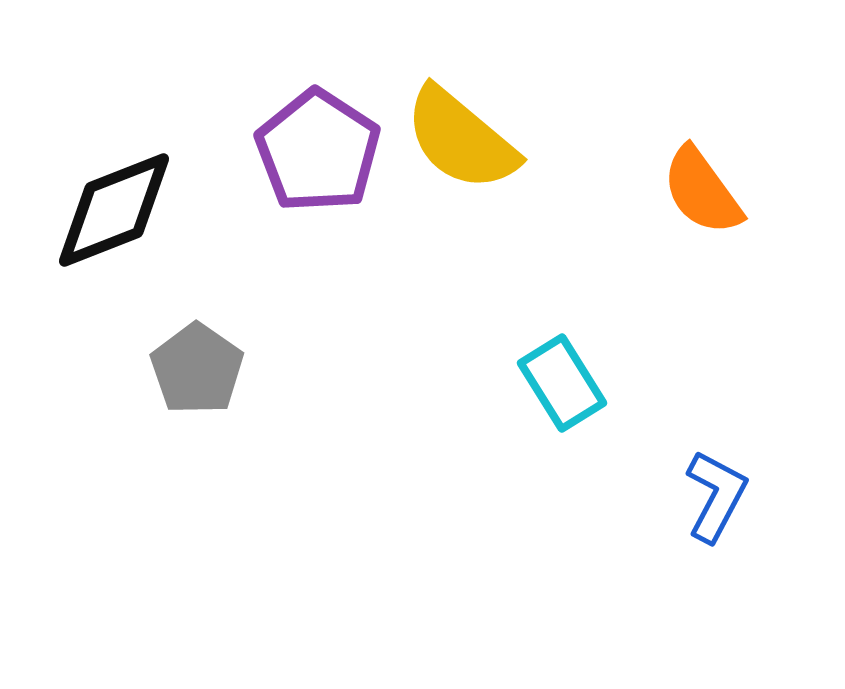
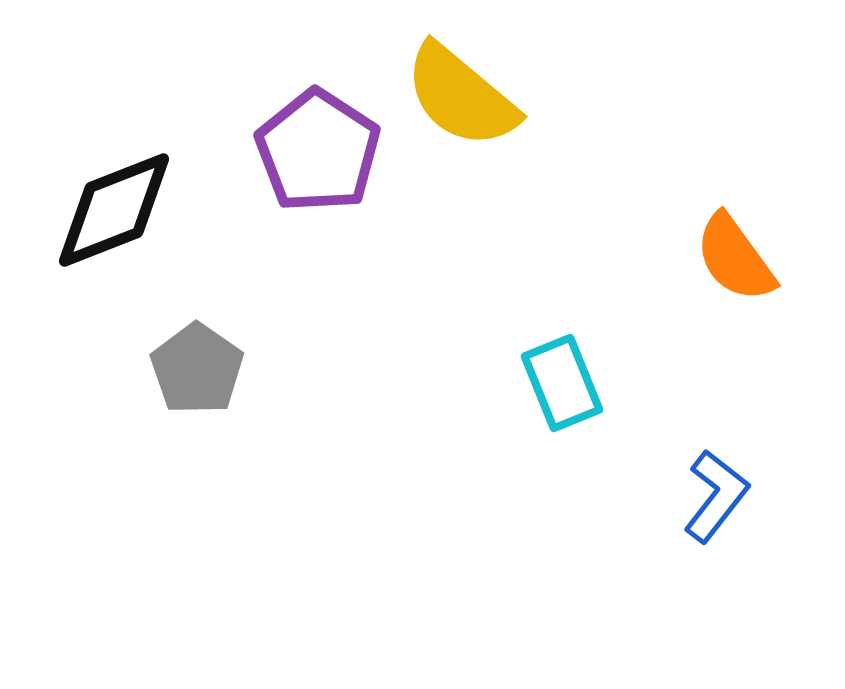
yellow semicircle: moved 43 px up
orange semicircle: moved 33 px right, 67 px down
cyan rectangle: rotated 10 degrees clockwise
blue L-shape: rotated 10 degrees clockwise
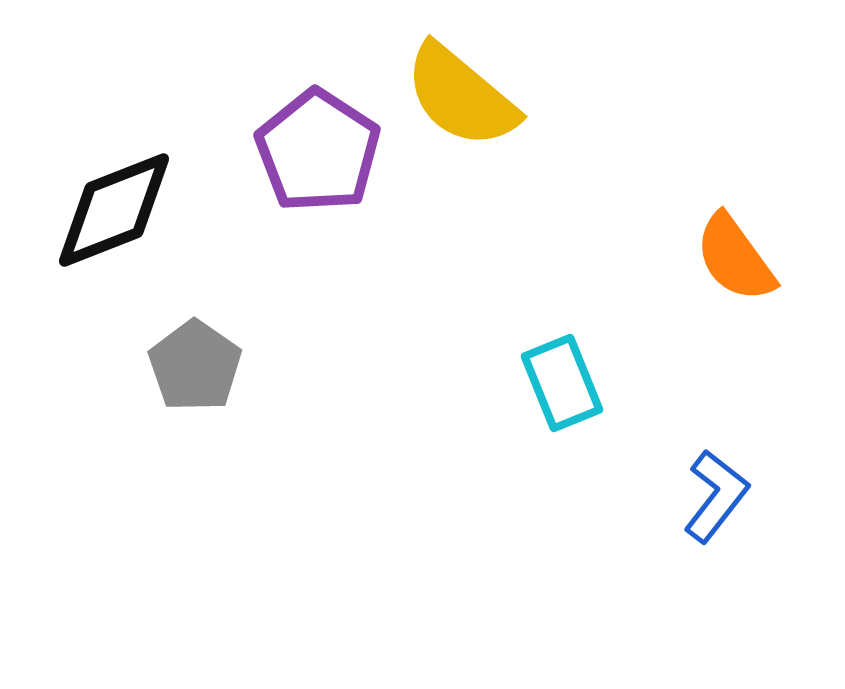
gray pentagon: moved 2 px left, 3 px up
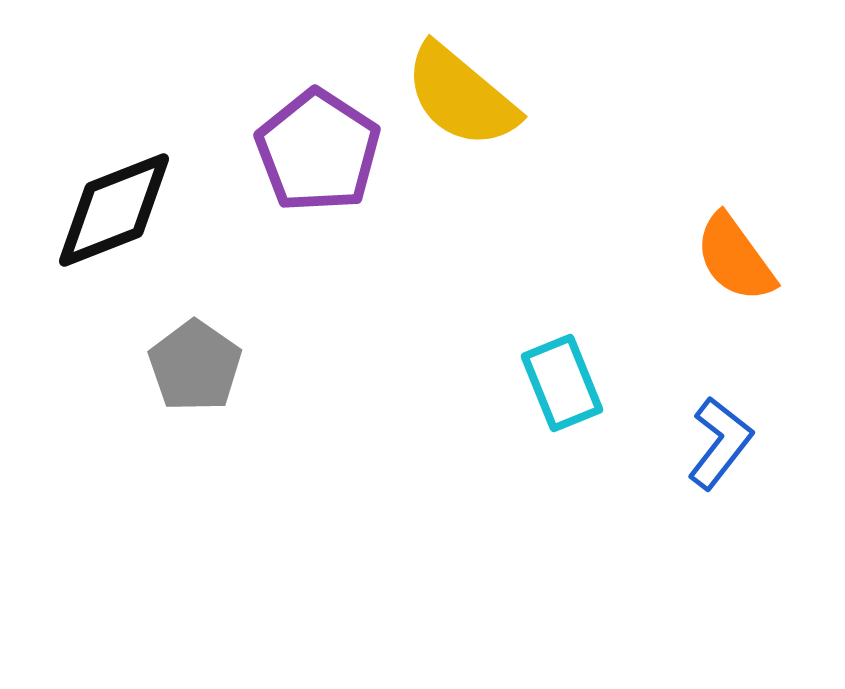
blue L-shape: moved 4 px right, 53 px up
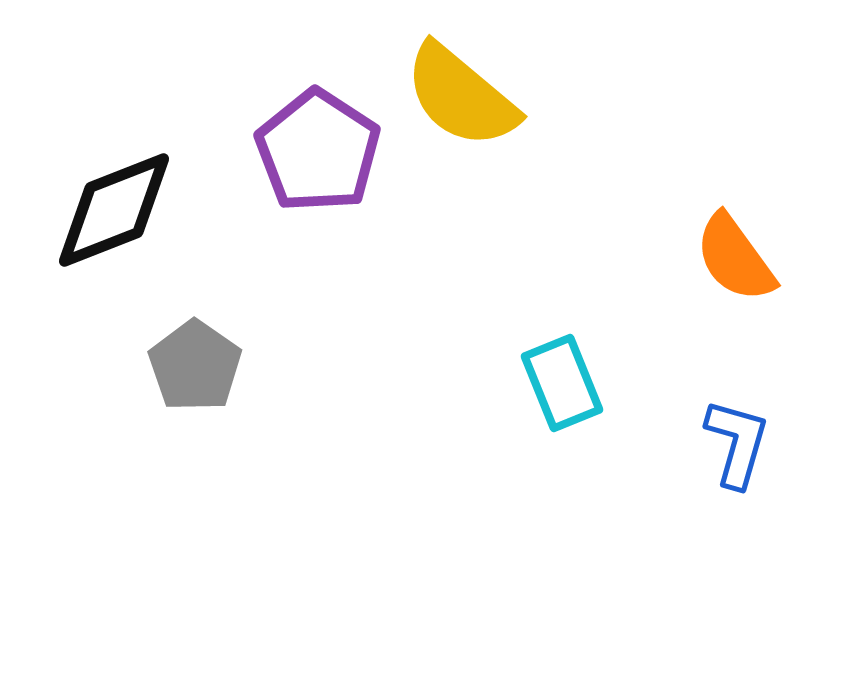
blue L-shape: moved 17 px right; rotated 22 degrees counterclockwise
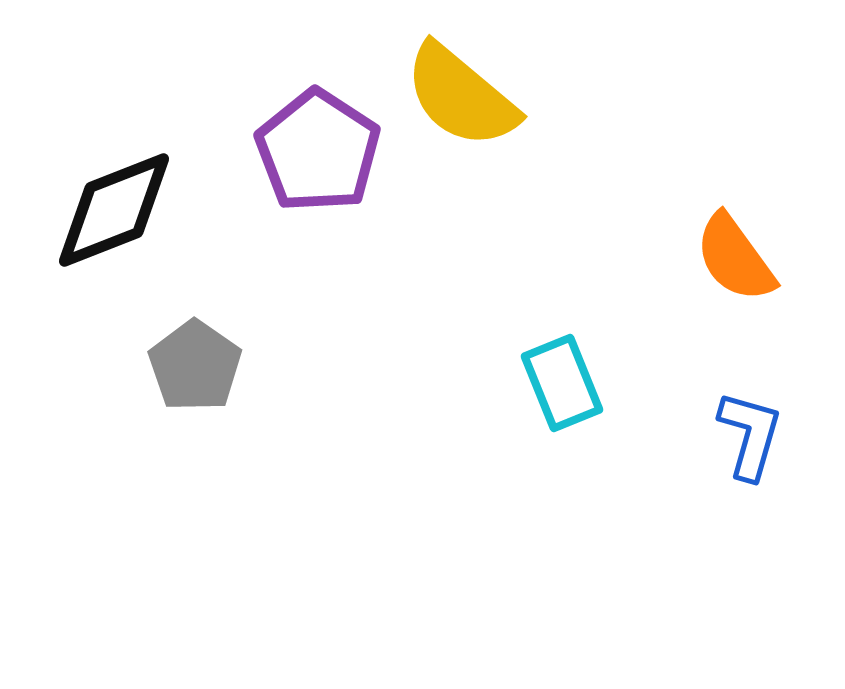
blue L-shape: moved 13 px right, 8 px up
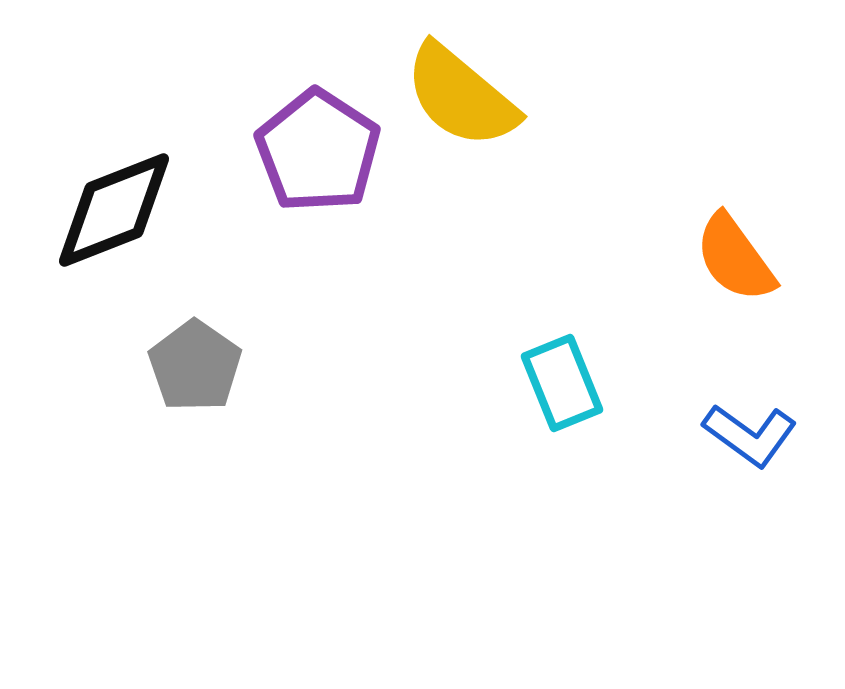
blue L-shape: rotated 110 degrees clockwise
